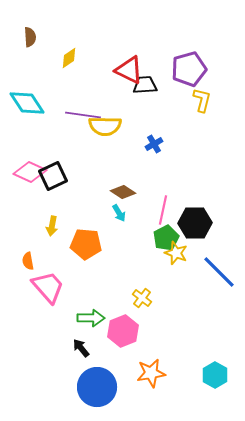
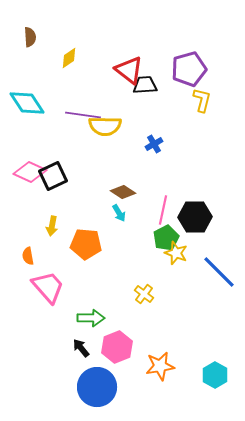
red triangle: rotated 12 degrees clockwise
black hexagon: moved 6 px up
orange semicircle: moved 5 px up
yellow cross: moved 2 px right, 4 px up
pink hexagon: moved 6 px left, 16 px down
orange star: moved 9 px right, 7 px up
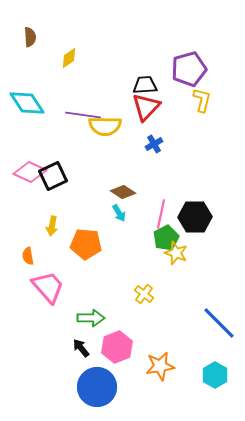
red triangle: moved 17 px right, 37 px down; rotated 36 degrees clockwise
pink line: moved 2 px left, 4 px down
blue line: moved 51 px down
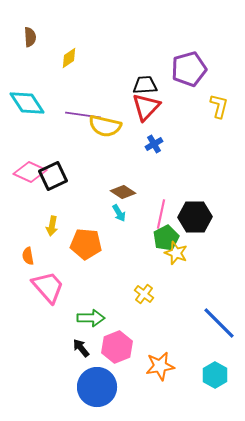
yellow L-shape: moved 17 px right, 6 px down
yellow semicircle: rotated 12 degrees clockwise
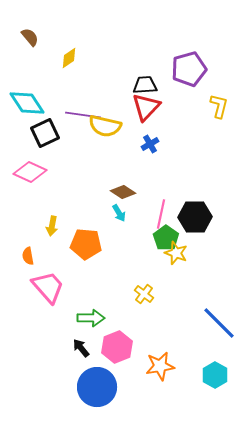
brown semicircle: rotated 36 degrees counterclockwise
blue cross: moved 4 px left
black square: moved 8 px left, 43 px up
green pentagon: rotated 10 degrees counterclockwise
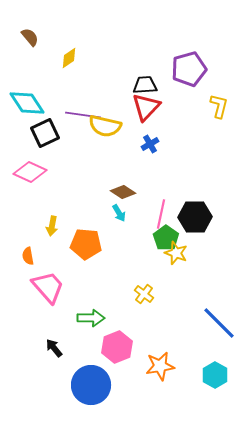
black arrow: moved 27 px left
blue circle: moved 6 px left, 2 px up
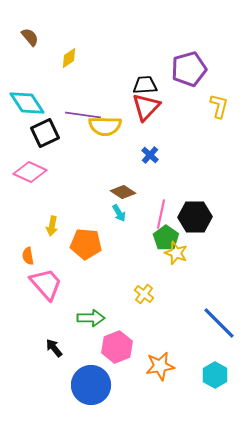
yellow semicircle: rotated 12 degrees counterclockwise
blue cross: moved 11 px down; rotated 18 degrees counterclockwise
pink trapezoid: moved 2 px left, 3 px up
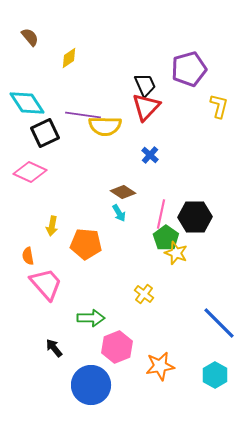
black trapezoid: rotated 70 degrees clockwise
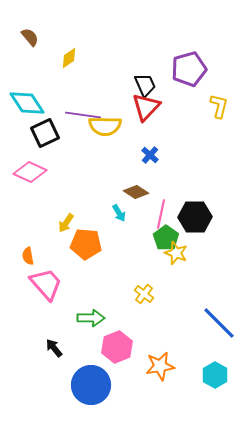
brown diamond: moved 13 px right
yellow arrow: moved 14 px right, 3 px up; rotated 24 degrees clockwise
